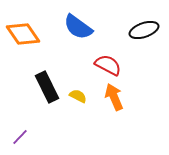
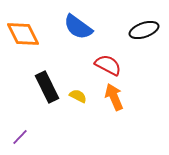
orange diamond: rotated 8 degrees clockwise
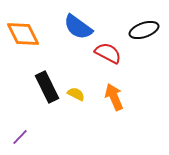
red semicircle: moved 12 px up
yellow semicircle: moved 2 px left, 2 px up
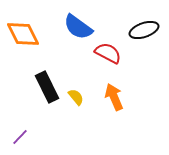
yellow semicircle: moved 3 px down; rotated 24 degrees clockwise
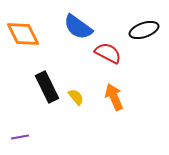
purple line: rotated 36 degrees clockwise
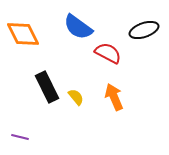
purple line: rotated 24 degrees clockwise
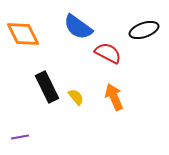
purple line: rotated 24 degrees counterclockwise
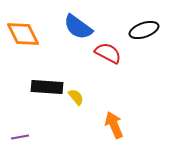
black rectangle: rotated 60 degrees counterclockwise
orange arrow: moved 28 px down
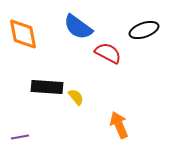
orange diamond: rotated 16 degrees clockwise
orange arrow: moved 5 px right
